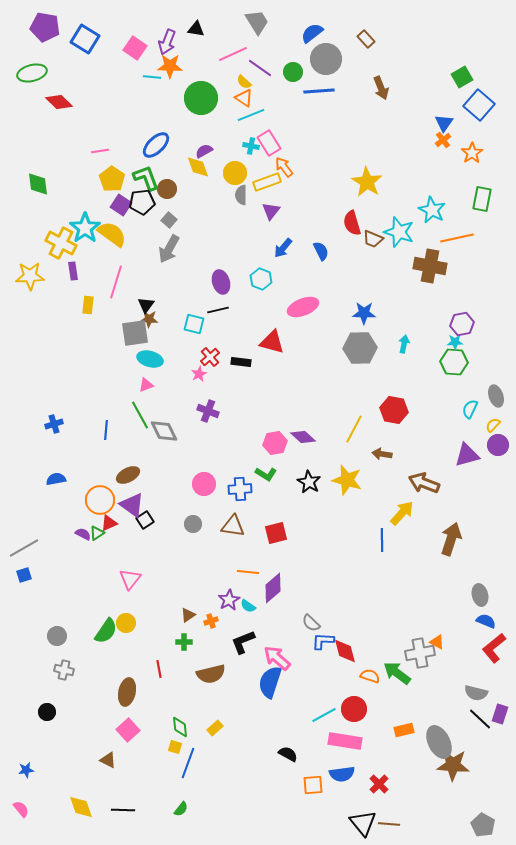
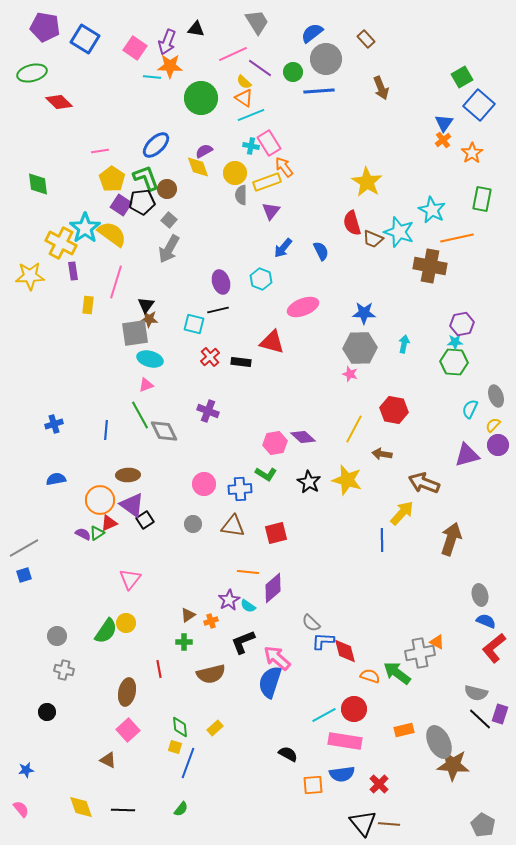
pink star at (199, 374): moved 151 px right; rotated 28 degrees counterclockwise
brown ellipse at (128, 475): rotated 25 degrees clockwise
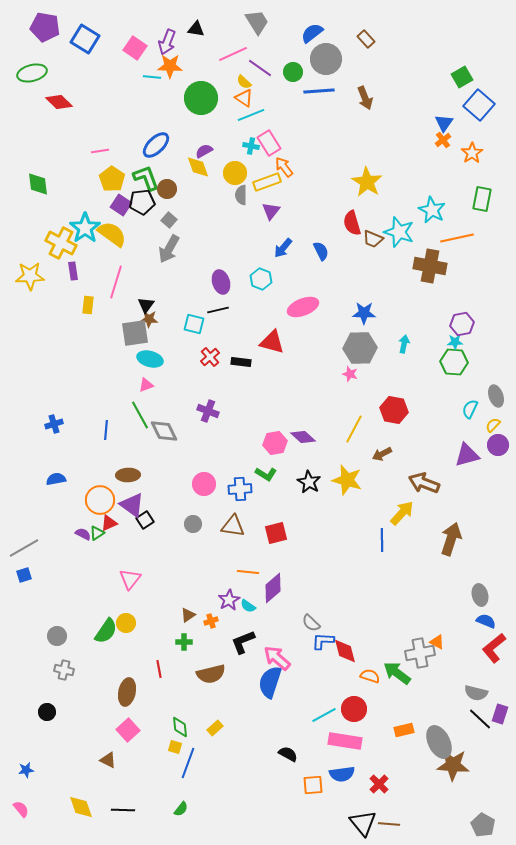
brown arrow at (381, 88): moved 16 px left, 10 px down
brown arrow at (382, 454): rotated 36 degrees counterclockwise
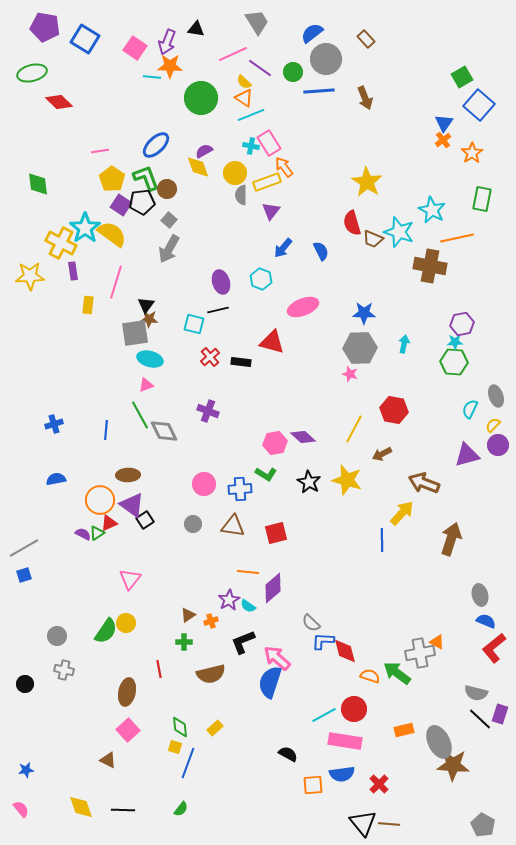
black circle at (47, 712): moved 22 px left, 28 px up
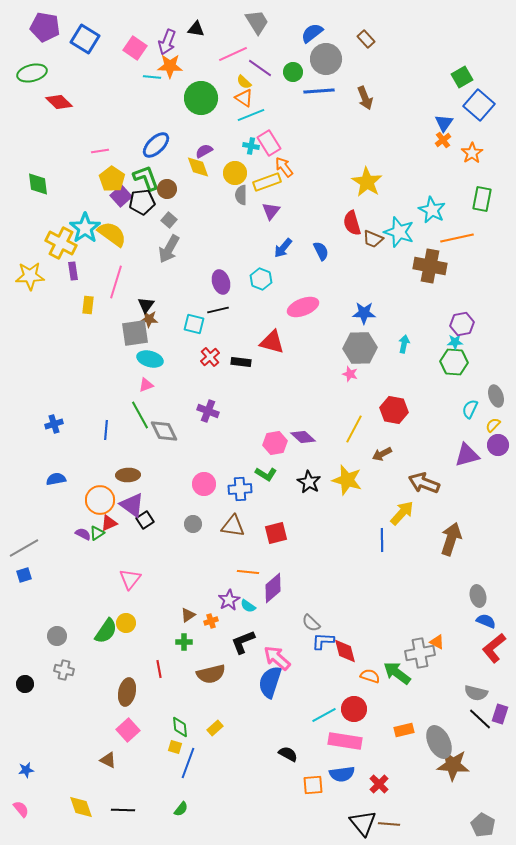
purple square at (121, 205): moved 9 px up; rotated 15 degrees clockwise
gray ellipse at (480, 595): moved 2 px left, 1 px down
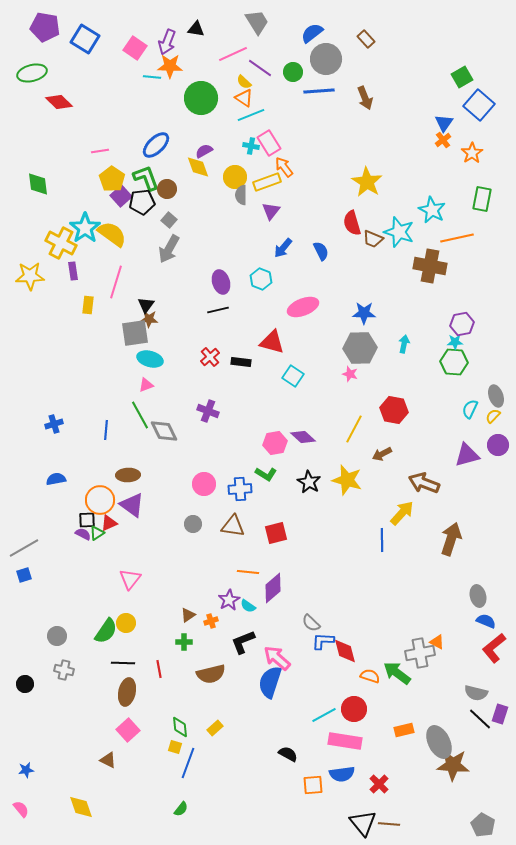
yellow circle at (235, 173): moved 4 px down
cyan square at (194, 324): moved 99 px right, 52 px down; rotated 20 degrees clockwise
yellow semicircle at (493, 425): moved 9 px up
black square at (145, 520): moved 58 px left; rotated 30 degrees clockwise
black line at (123, 810): moved 147 px up
